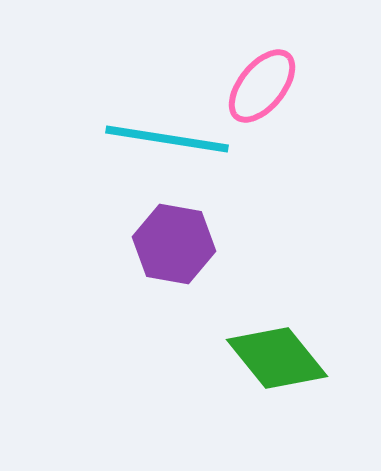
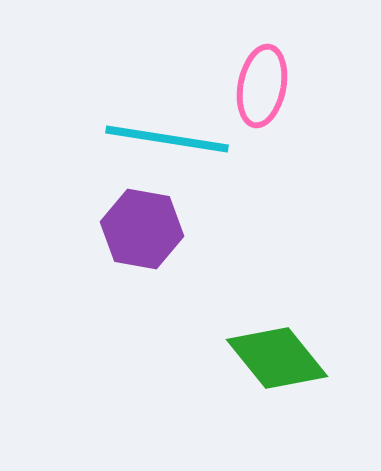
pink ellipse: rotated 28 degrees counterclockwise
purple hexagon: moved 32 px left, 15 px up
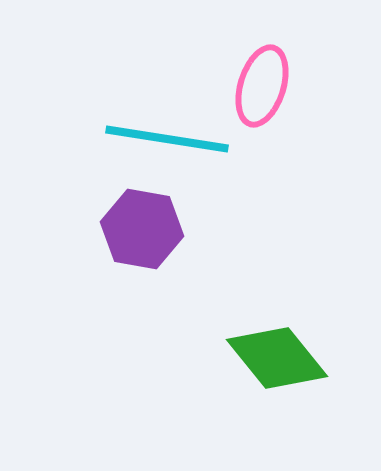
pink ellipse: rotated 6 degrees clockwise
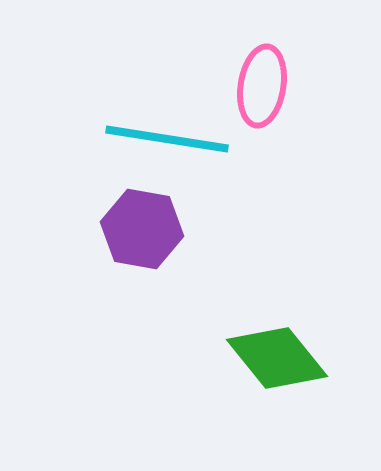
pink ellipse: rotated 8 degrees counterclockwise
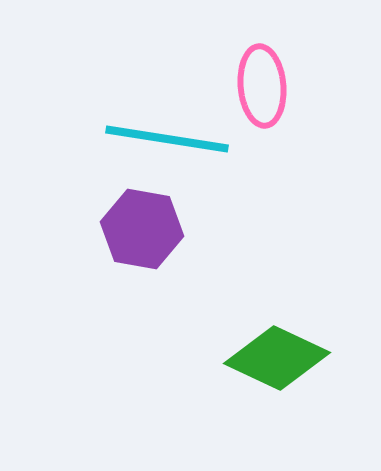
pink ellipse: rotated 14 degrees counterclockwise
green diamond: rotated 26 degrees counterclockwise
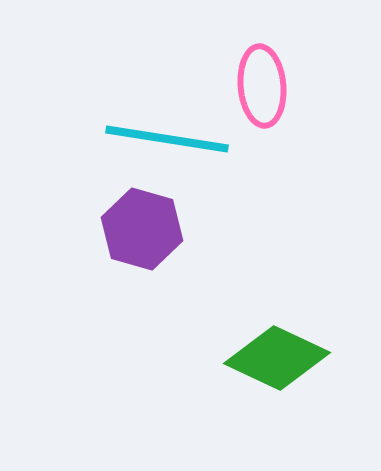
purple hexagon: rotated 6 degrees clockwise
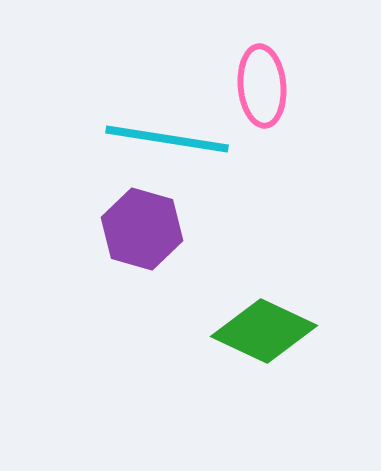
green diamond: moved 13 px left, 27 px up
